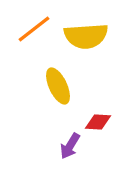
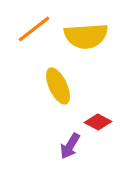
red diamond: rotated 24 degrees clockwise
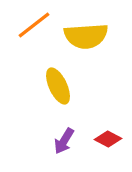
orange line: moved 4 px up
red diamond: moved 10 px right, 17 px down
purple arrow: moved 6 px left, 5 px up
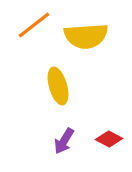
yellow ellipse: rotated 9 degrees clockwise
red diamond: moved 1 px right
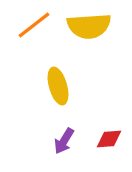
yellow semicircle: moved 3 px right, 10 px up
red diamond: rotated 32 degrees counterclockwise
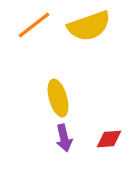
yellow semicircle: rotated 15 degrees counterclockwise
yellow ellipse: moved 12 px down
purple arrow: moved 3 px up; rotated 44 degrees counterclockwise
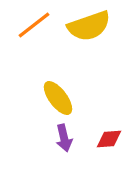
yellow ellipse: rotated 21 degrees counterclockwise
